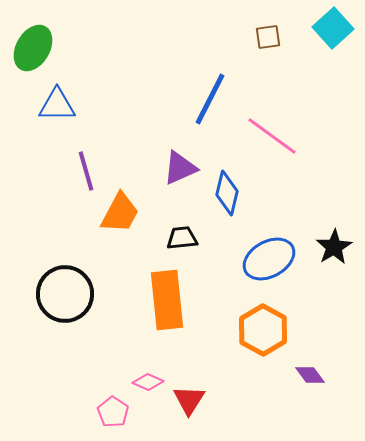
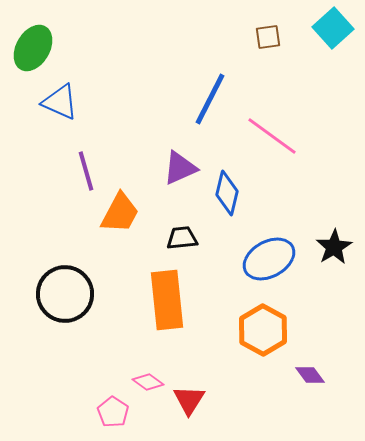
blue triangle: moved 3 px right, 3 px up; rotated 24 degrees clockwise
pink diamond: rotated 12 degrees clockwise
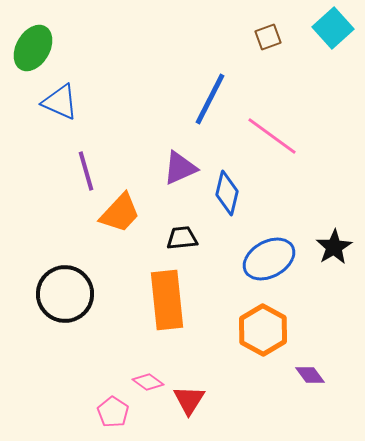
brown square: rotated 12 degrees counterclockwise
orange trapezoid: rotated 15 degrees clockwise
